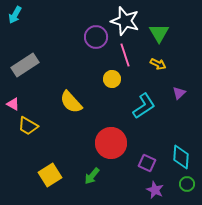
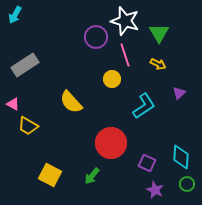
yellow square: rotated 30 degrees counterclockwise
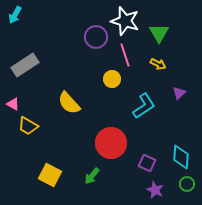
yellow semicircle: moved 2 px left, 1 px down
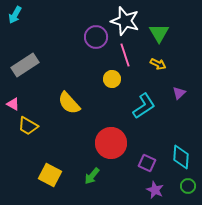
green circle: moved 1 px right, 2 px down
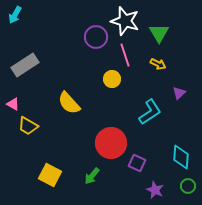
cyan L-shape: moved 6 px right, 6 px down
purple square: moved 10 px left
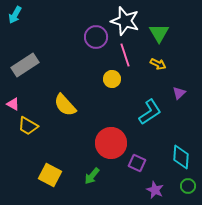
yellow semicircle: moved 4 px left, 2 px down
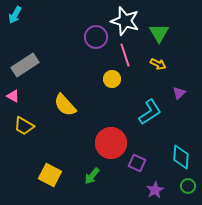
pink triangle: moved 8 px up
yellow trapezoid: moved 4 px left
purple star: rotated 18 degrees clockwise
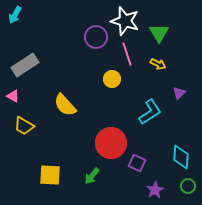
pink line: moved 2 px right, 1 px up
yellow square: rotated 25 degrees counterclockwise
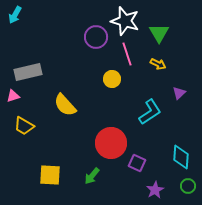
gray rectangle: moved 3 px right, 7 px down; rotated 20 degrees clockwise
pink triangle: rotated 48 degrees counterclockwise
